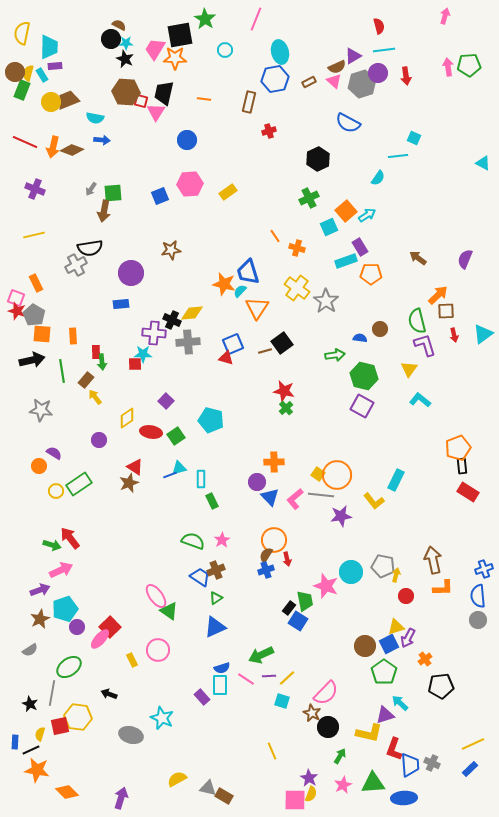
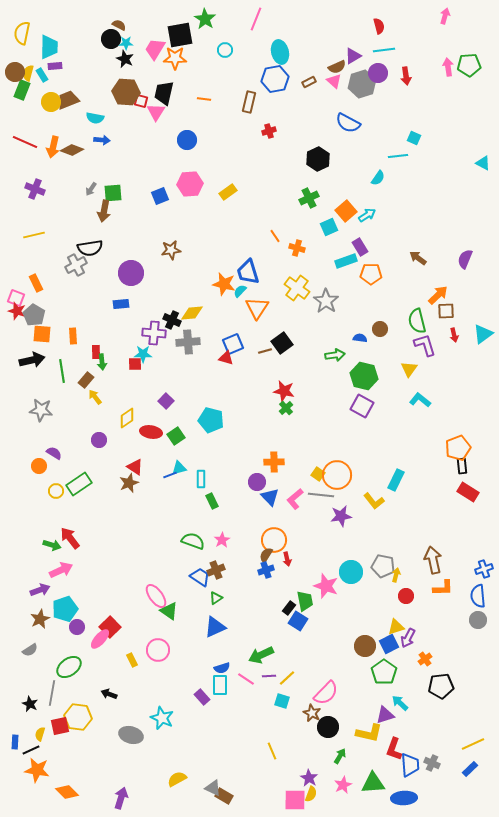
gray triangle at (208, 788): moved 5 px right; rotated 12 degrees clockwise
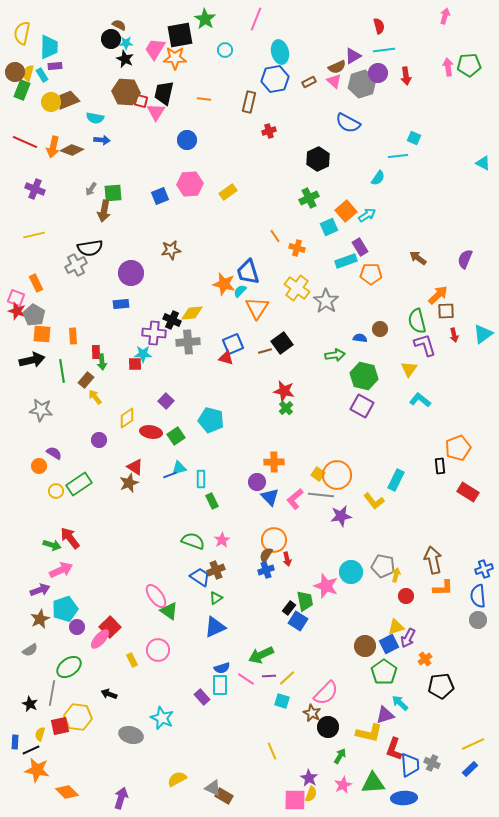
black rectangle at (462, 466): moved 22 px left
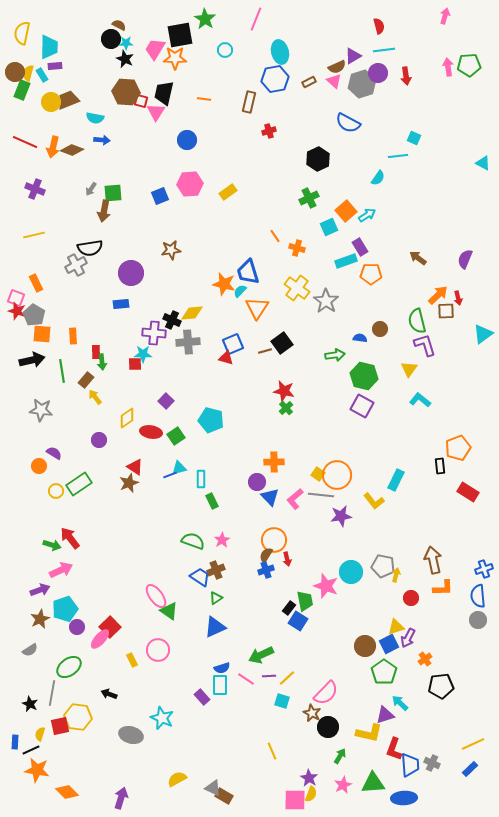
red arrow at (454, 335): moved 4 px right, 37 px up
red circle at (406, 596): moved 5 px right, 2 px down
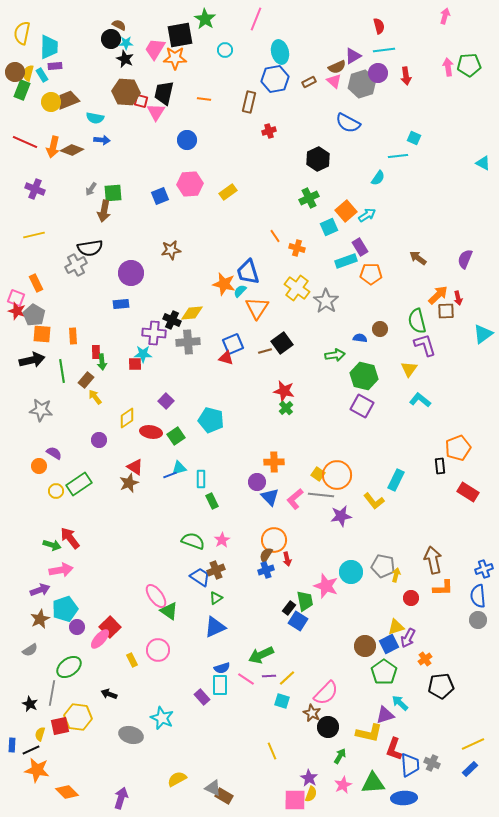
pink arrow at (61, 570): rotated 15 degrees clockwise
blue rectangle at (15, 742): moved 3 px left, 3 px down
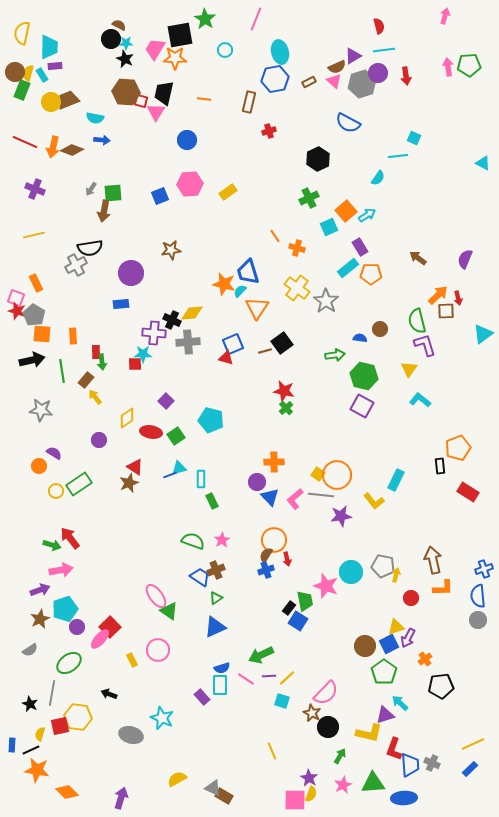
cyan rectangle at (346, 261): moved 2 px right, 7 px down; rotated 20 degrees counterclockwise
green ellipse at (69, 667): moved 4 px up
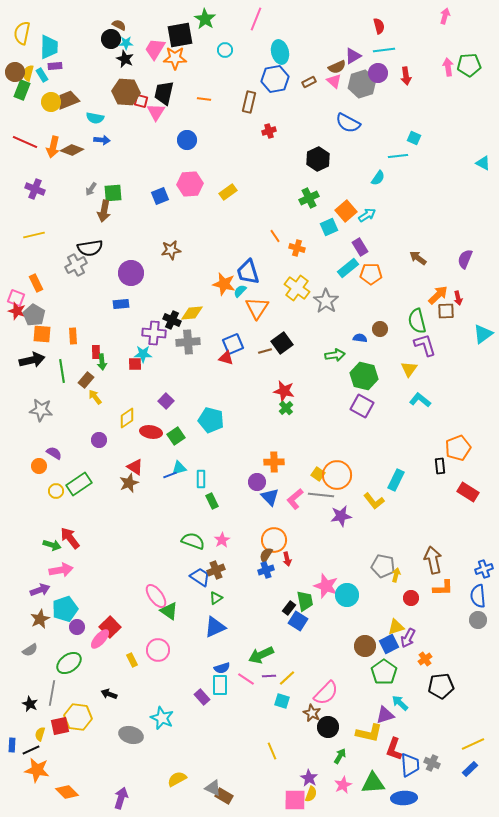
cyan circle at (351, 572): moved 4 px left, 23 px down
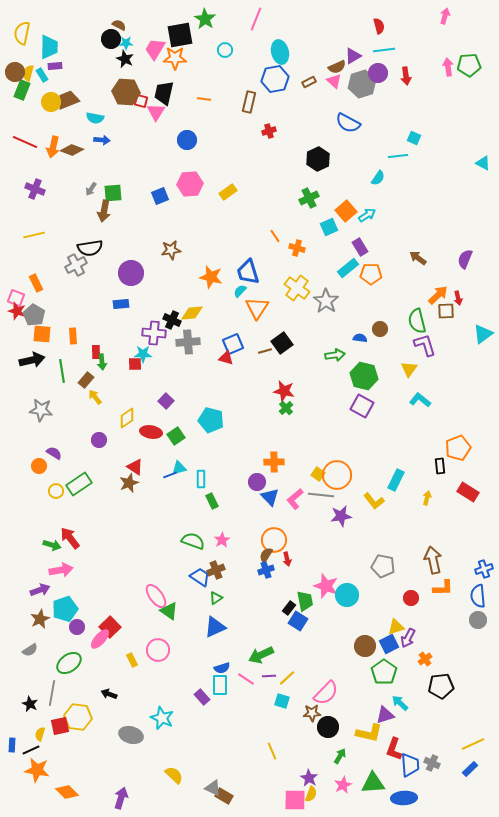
orange star at (224, 284): moved 13 px left, 7 px up
yellow arrow at (396, 575): moved 31 px right, 77 px up
brown star at (312, 713): rotated 30 degrees counterclockwise
yellow semicircle at (177, 779): moved 3 px left, 4 px up; rotated 72 degrees clockwise
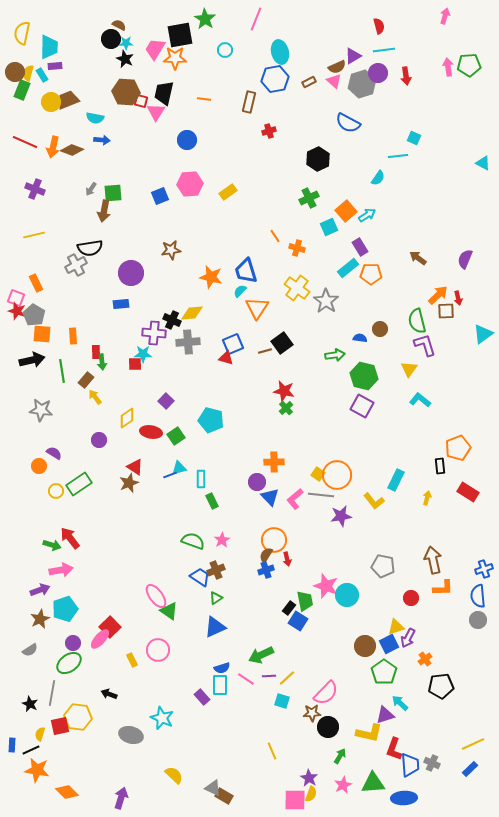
blue trapezoid at (248, 272): moved 2 px left, 1 px up
purple circle at (77, 627): moved 4 px left, 16 px down
